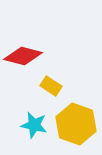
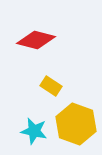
red diamond: moved 13 px right, 16 px up
cyan star: moved 6 px down
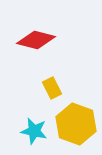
yellow rectangle: moved 1 px right, 2 px down; rotated 30 degrees clockwise
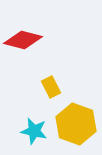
red diamond: moved 13 px left
yellow rectangle: moved 1 px left, 1 px up
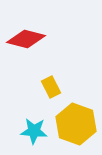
red diamond: moved 3 px right, 1 px up
cyan star: rotated 8 degrees counterclockwise
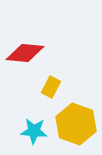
red diamond: moved 1 px left, 14 px down; rotated 9 degrees counterclockwise
yellow rectangle: rotated 55 degrees clockwise
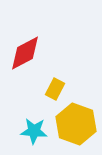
red diamond: rotated 33 degrees counterclockwise
yellow rectangle: moved 4 px right, 2 px down
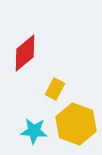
red diamond: rotated 12 degrees counterclockwise
